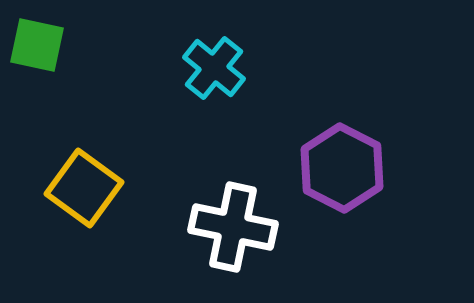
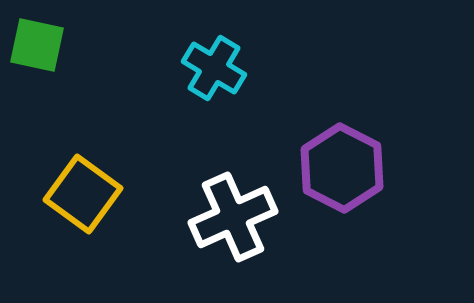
cyan cross: rotated 8 degrees counterclockwise
yellow square: moved 1 px left, 6 px down
white cross: moved 10 px up; rotated 36 degrees counterclockwise
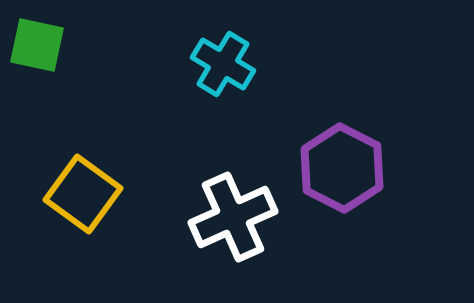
cyan cross: moved 9 px right, 4 px up
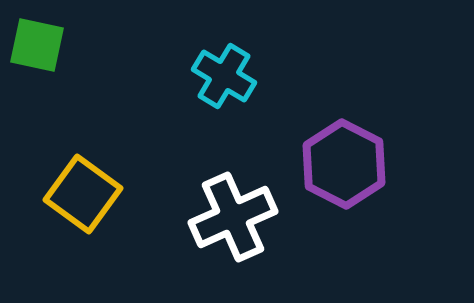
cyan cross: moved 1 px right, 12 px down
purple hexagon: moved 2 px right, 4 px up
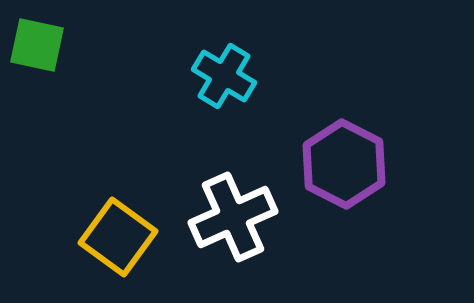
yellow square: moved 35 px right, 43 px down
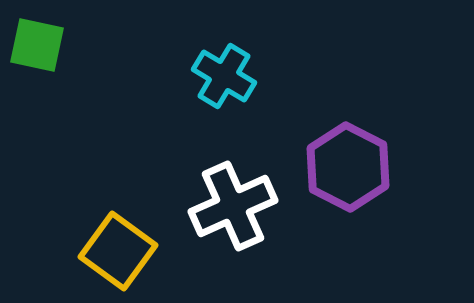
purple hexagon: moved 4 px right, 3 px down
white cross: moved 11 px up
yellow square: moved 14 px down
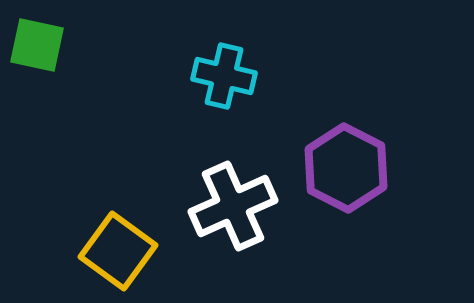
cyan cross: rotated 18 degrees counterclockwise
purple hexagon: moved 2 px left, 1 px down
